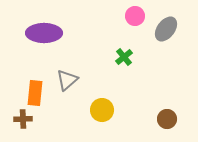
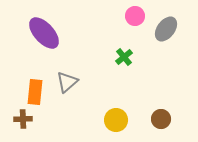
purple ellipse: rotated 48 degrees clockwise
gray triangle: moved 2 px down
orange rectangle: moved 1 px up
yellow circle: moved 14 px right, 10 px down
brown circle: moved 6 px left
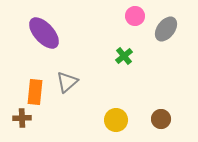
green cross: moved 1 px up
brown cross: moved 1 px left, 1 px up
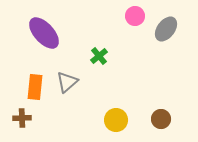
green cross: moved 25 px left
orange rectangle: moved 5 px up
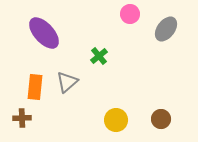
pink circle: moved 5 px left, 2 px up
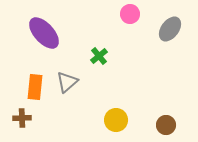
gray ellipse: moved 4 px right
brown circle: moved 5 px right, 6 px down
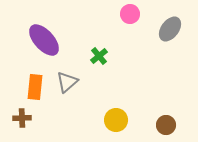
purple ellipse: moved 7 px down
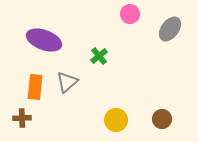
purple ellipse: rotated 28 degrees counterclockwise
brown circle: moved 4 px left, 6 px up
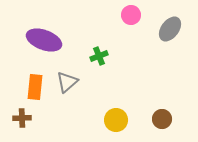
pink circle: moved 1 px right, 1 px down
green cross: rotated 18 degrees clockwise
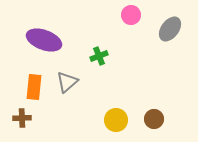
orange rectangle: moved 1 px left
brown circle: moved 8 px left
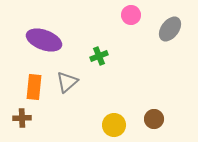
yellow circle: moved 2 px left, 5 px down
